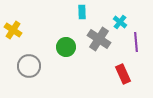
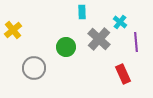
yellow cross: rotated 18 degrees clockwise
gray cross: rotated 10 degrees clockwise
gray circle: moved 5 px right, 2 px down
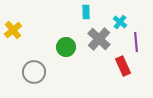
cyan rectangle: moved 4 px right
gray circle: moved 4 px down
red rectangle: moved 8 px up
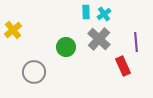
cyan cross: moved 16 px left, 8 px up; rotated 16 degrees clockwise
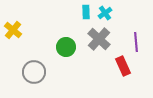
cyan cross: moved 1 px right, 1 px up
yellow cross: rotated 12 degrees counterclockwise
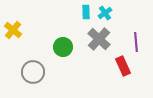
green circle: moved 3 px left
gray circle: moved 1 px left
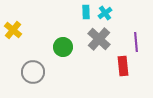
red rectangle: rotated 18 degrees clockwise
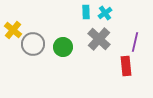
purple line: moved 1 px left; rotated 18 degrees clockwise
red rectangle: moved 3 px right
gray circle: moved 28 px up
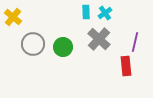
yellow cross: moved 13 px up
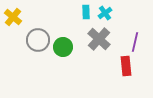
gray circle: moved 5 px right, 4 px up
